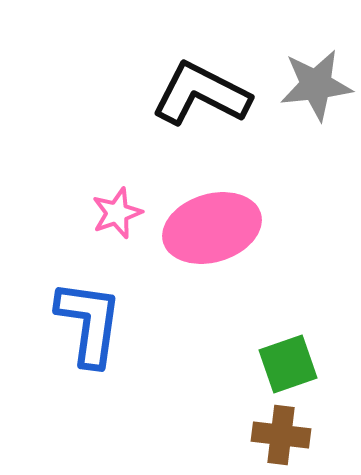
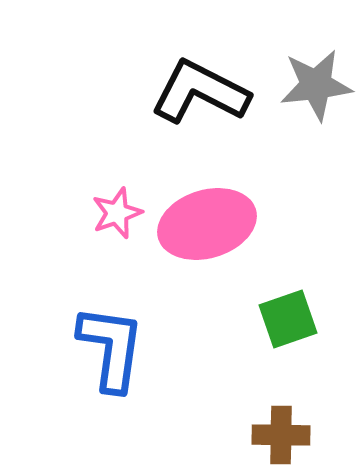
black L-shape: moved 1 px left, 2 px up
pink ellipse: moved 5 px left, 4 px up
blue L-shape: moved 22 px right, 25 px down
green square: moved 45 px up
brown cross: rotated 6 degrees counterclockwise
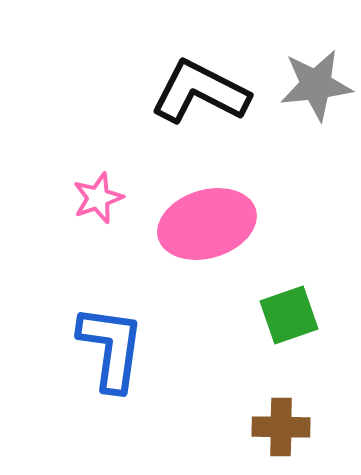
pink star: moved 19 px left, 15 px up
green square: moved 1 px right, 4 px up
brown cross: moved 8 px up
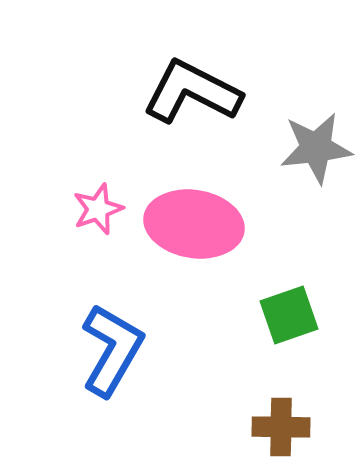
gray star: moved 63 px down
black L-shape: moved 8 px left
pink star: moved 11 px down
pink ellipse: moved 13 px left; rotated 26 degrees clockwise
blue L-shape: moved 1 px right, 2 px down; rotated 22 degrees clockwise
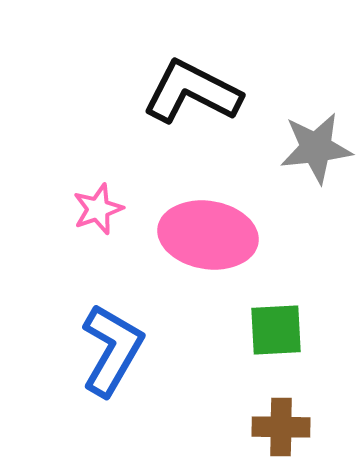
pink ellipse: moved 14 px right, 11 px down
green square: moved 13 px left, 15 px down; rotated 16 degrees clockwise
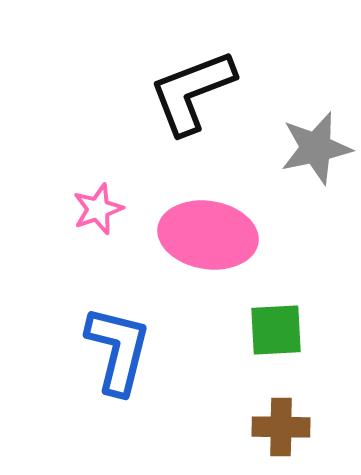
black L-shape: rotated 48 degrees counterclockwise
gray star: rotated 6 degrees counterclockwise
blue L-shape: moved 6 px right; rotated 16 degrees counterclockwise
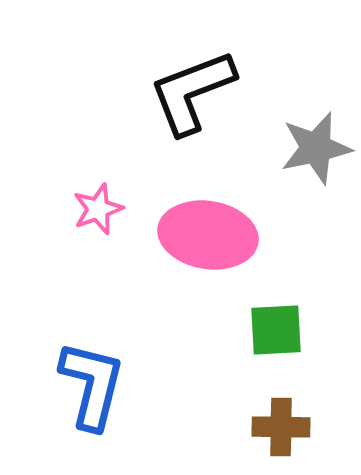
blue L-shape: moved 26 px left, 35 px down
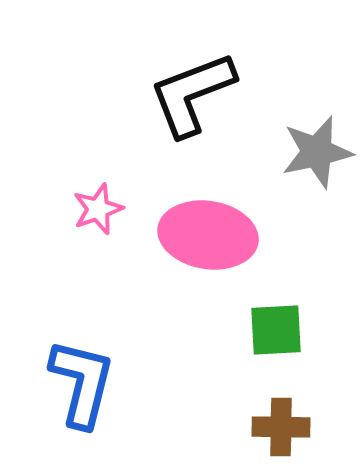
black L-shape: moved 2 px down
gray star: moved 1 px right, 4 px down
blue L-shape: moved 10 px left, 2 px up
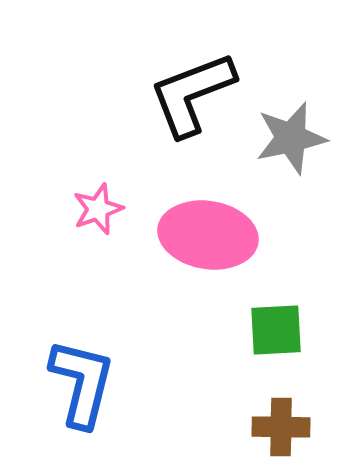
gray star: moved 26 px left, 14 px up
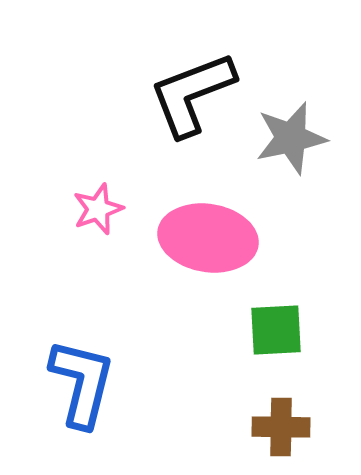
pink ellipse: moved 3 px down
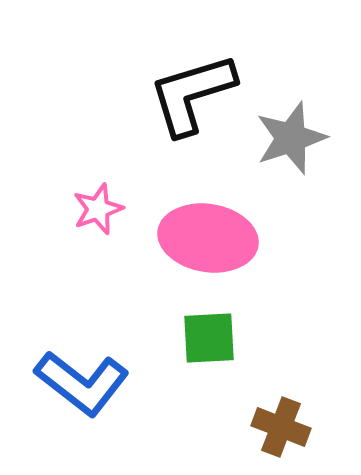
black L-shape: rotated 4 degrees clockwise
gray star: rotated 6 degrees counterclockwise
green square: moved 67 px left, 8 px down
blue L-shape: rotated 114 degrees clockwise
brown cross: rotated 20 degrees clockwise
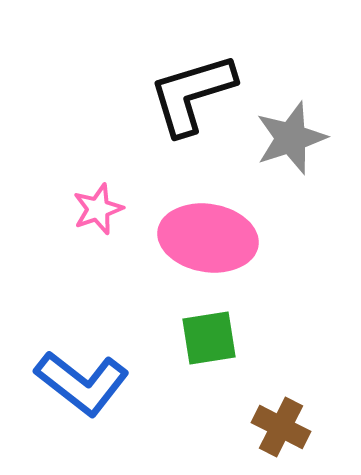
green square: rotated 6 degrees counterclockwise
brown cross: rotated 6 degrees clockwise
